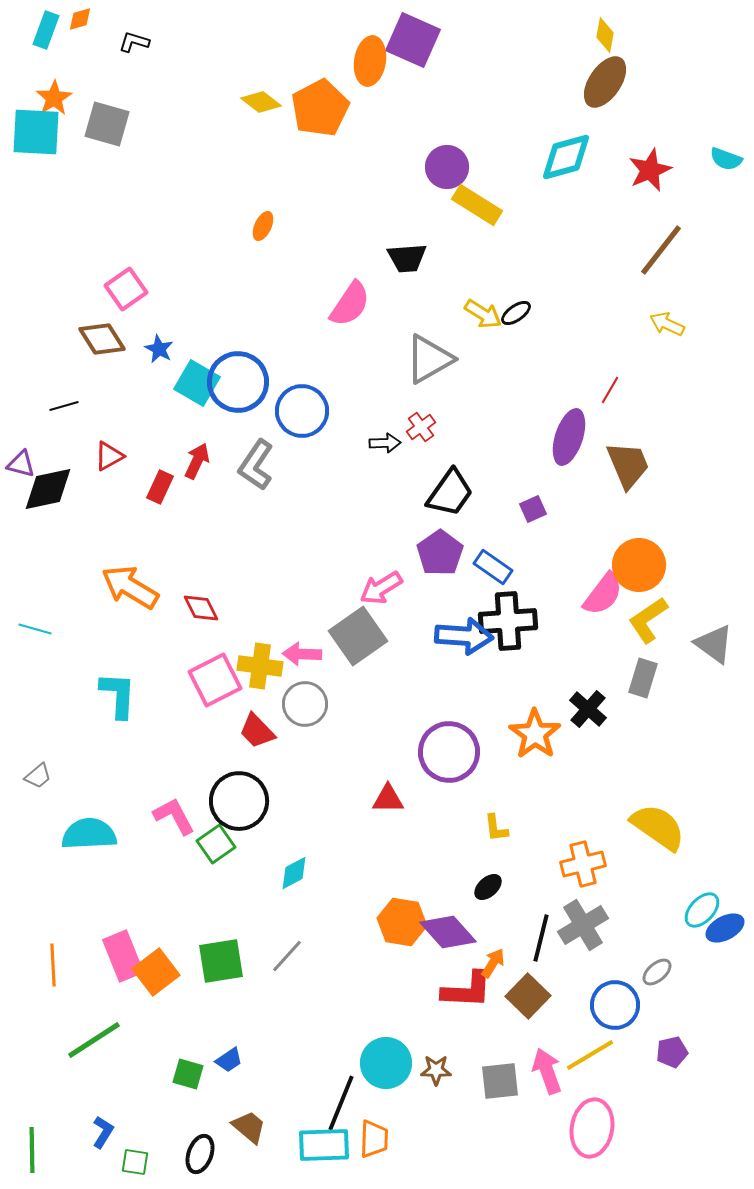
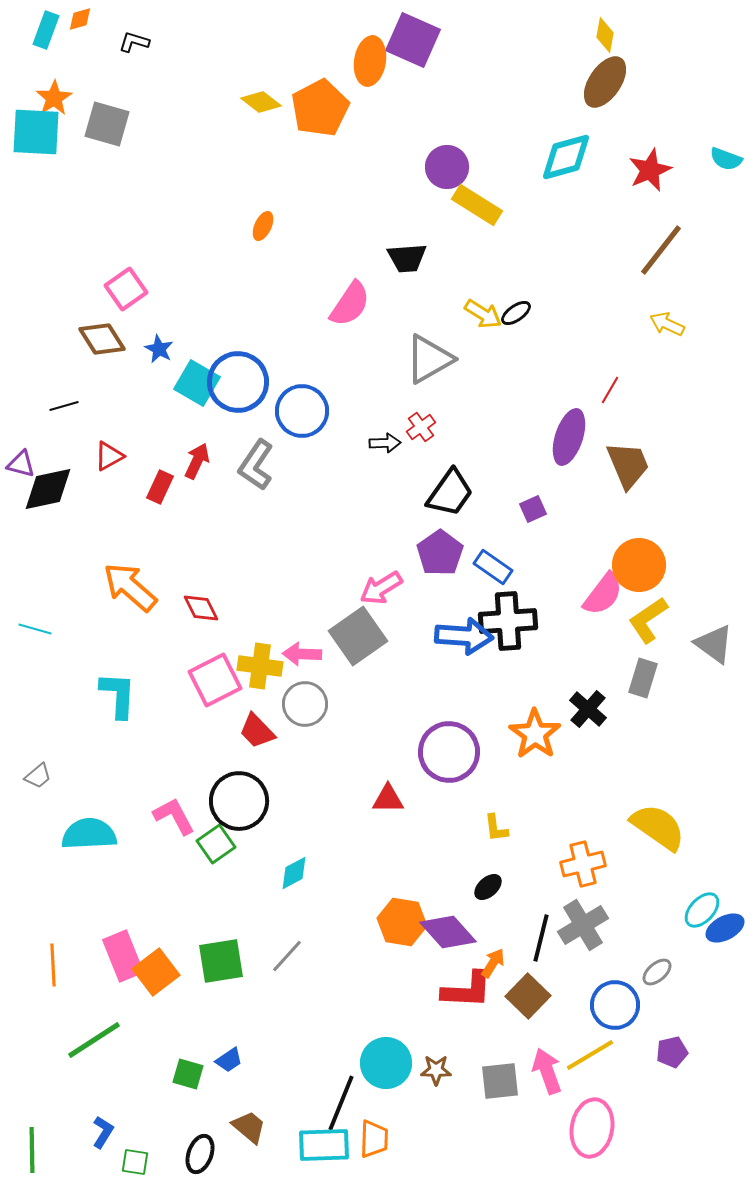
orange arrow at (130, 587): rotated 10 degrees clockwise
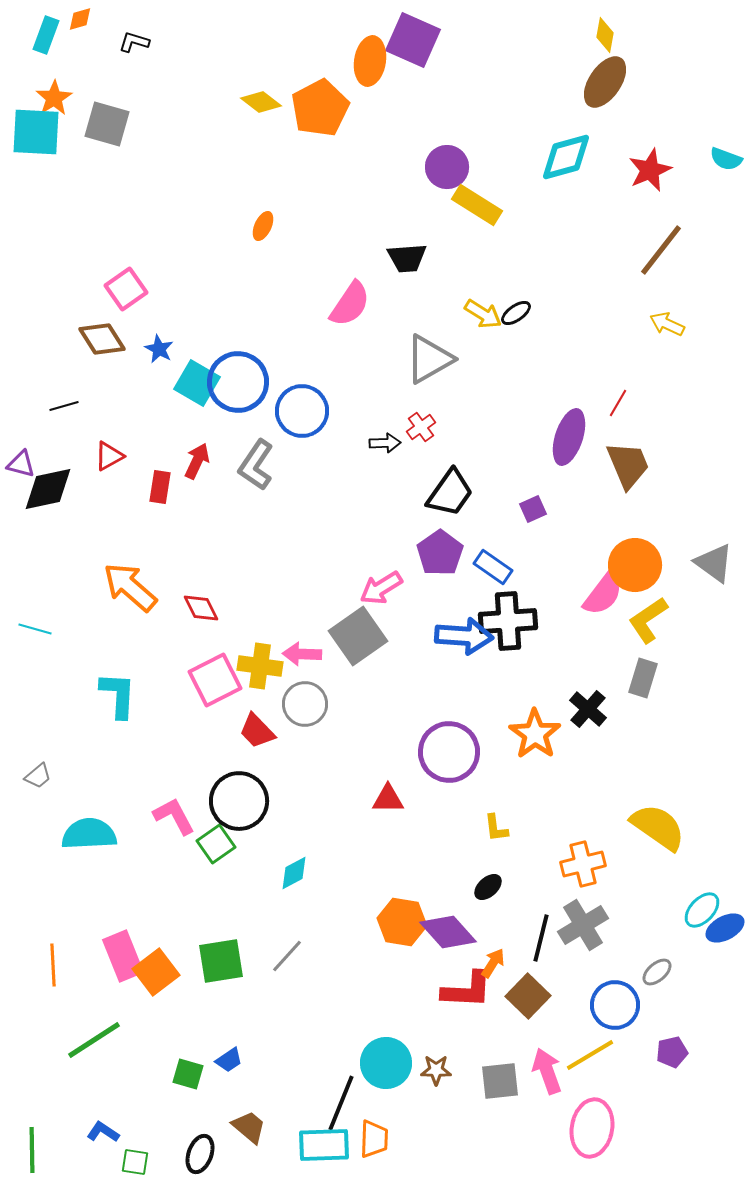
cyan rectangle at (46, 30): moved 5 px down
red line at (610, 390): moved 8 px right, 13 px down
red rectangle at (160, 487): rotated 16 degrees counterclockwise
orange circle at (639, 565): moved 4 px left
gray triangle at (714, 644): moved 81 px up
blue L-shape at (103, 1132): rotated 88 degrees counterclockwise
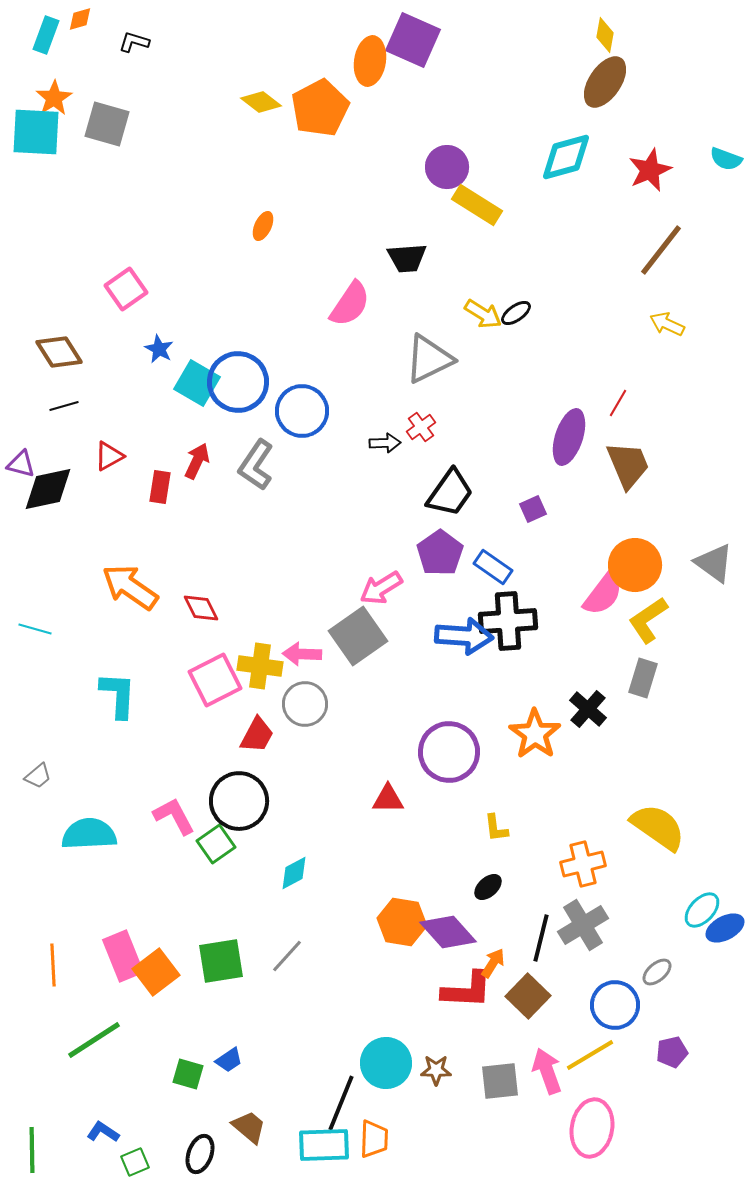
brown diamond at (102, 339): moved 43 px left, 13 px down
gray triangle at (429, 359): rotated 4 degrees clockwise
orange arrow at (130, 587): rotated 6 degrees counterclockwise
red trapezoid at (257, 731): moved 4 px down; rotated 108 degrees counterclockwise
green square at (135, 1162): rotated 32 degrees counterclockwise
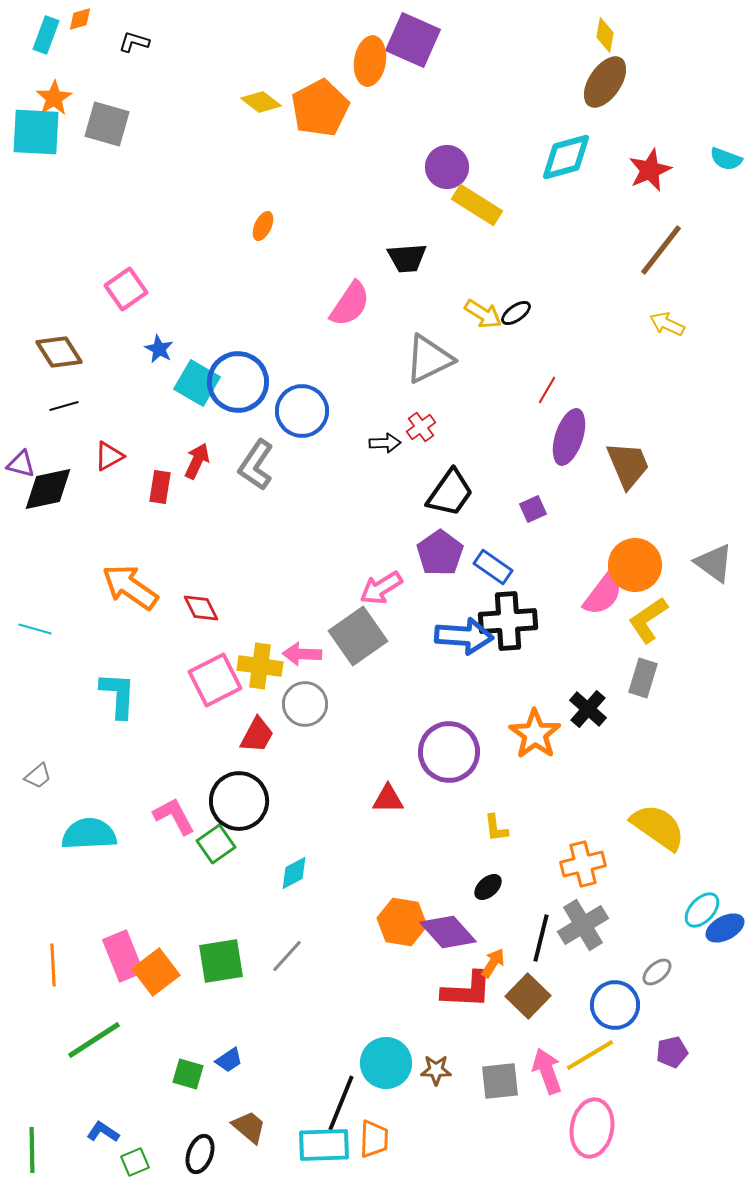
red line at (618, 403): moved 71 px left, 13 px up
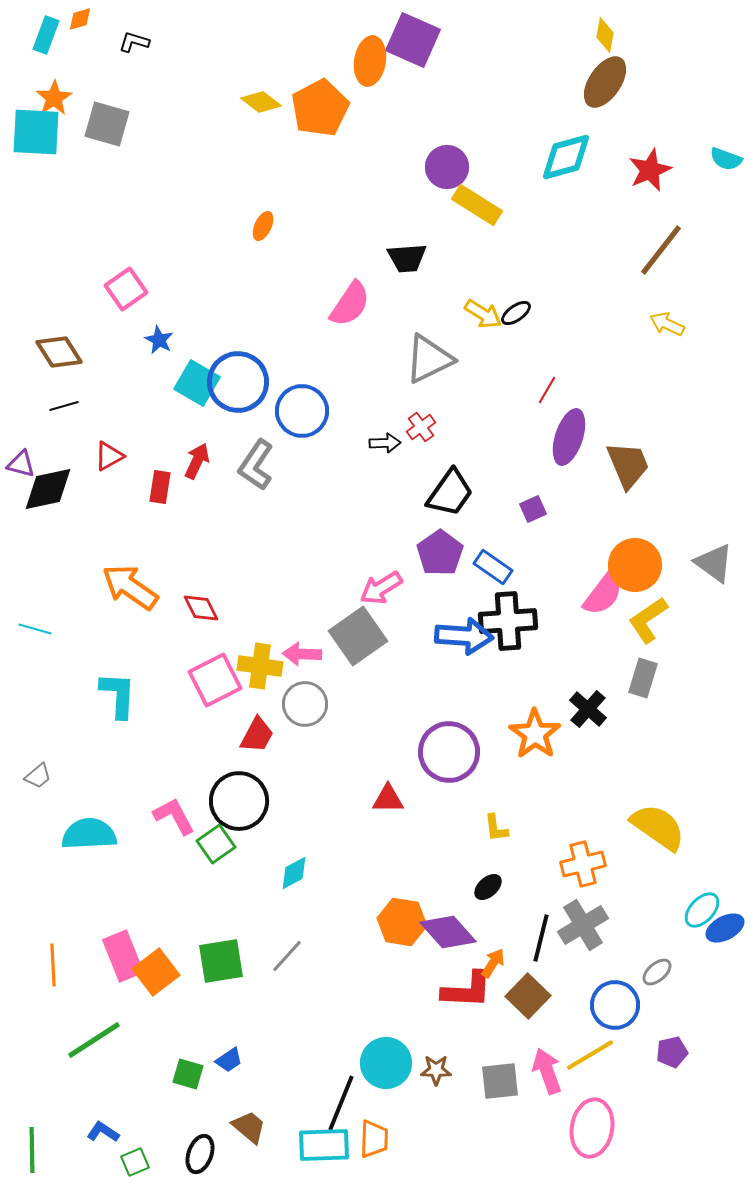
blue star at (159, 349): moved 9 px up
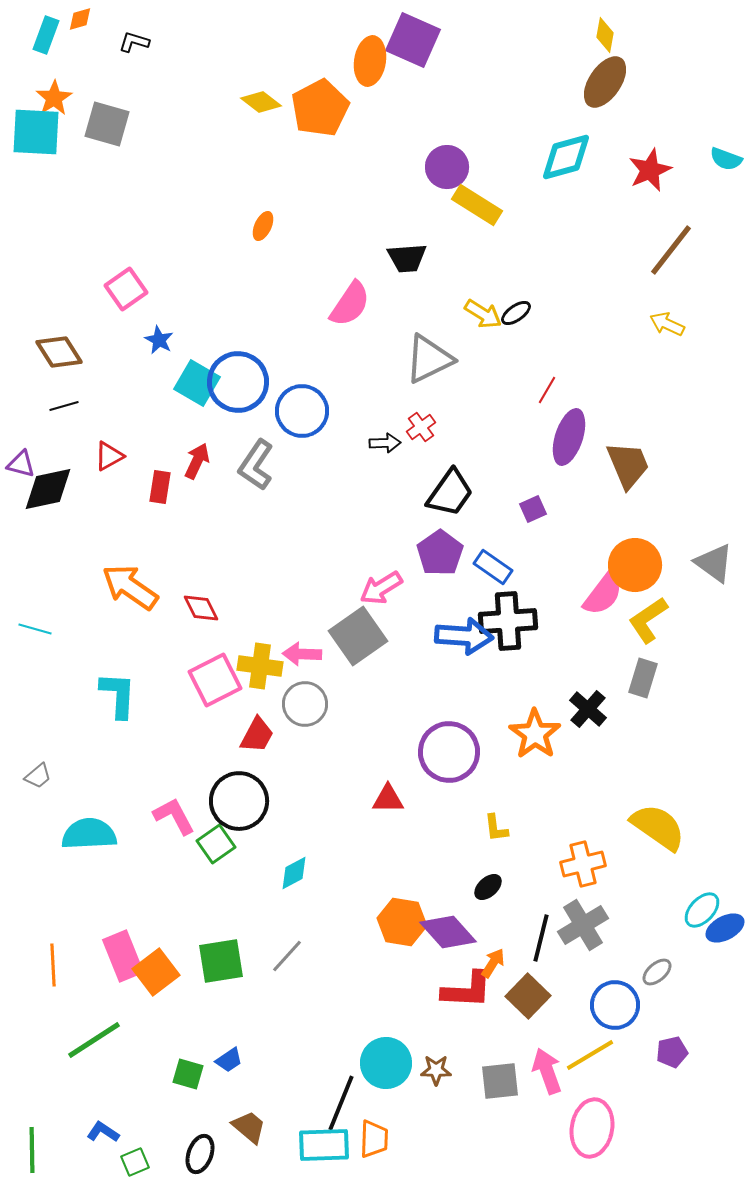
brown line at (661, 250): moved 10 px right
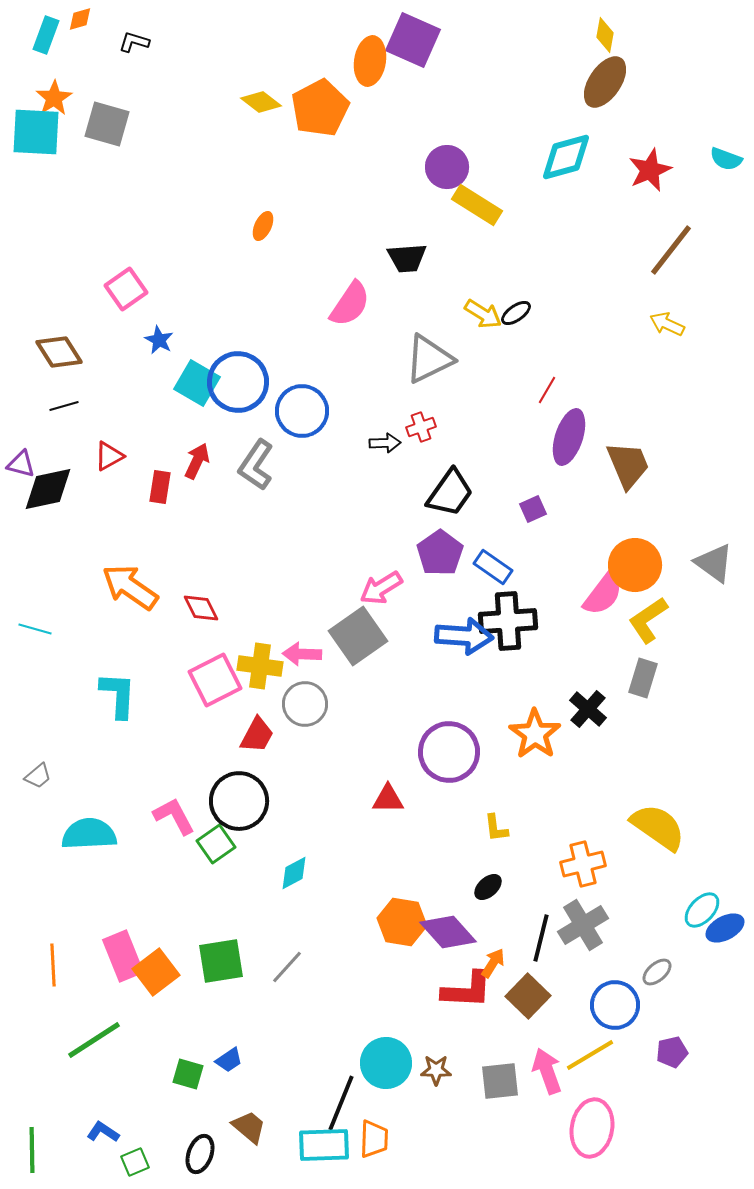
red cross at (421, 427): rotated 16 degrees clockwise
gray line at (287, 956): moved 11 px down
